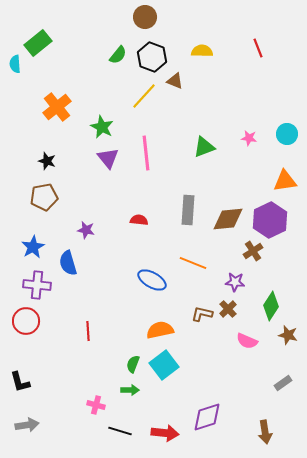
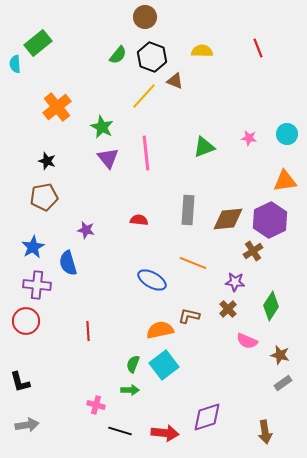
brown L-shape at (202, 314): moved 13 px left, 2 px down
brown star at (288, 335): moved 8 px left, 20 px down
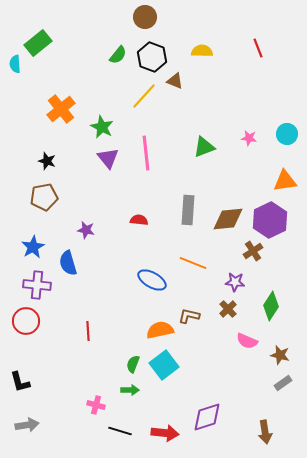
orange cross at (57, 107): moved 4 px right, 2 px down
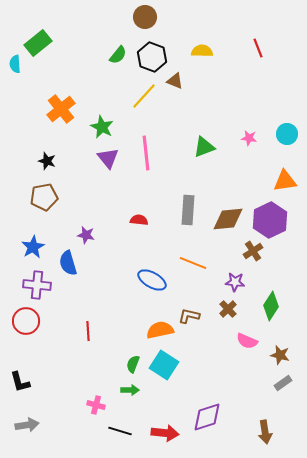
purple star at (86, 230): moved 5 px down
cyan square at (164, 365): rotated 20 degrees counterclockwise
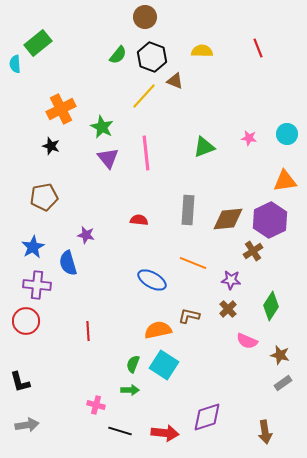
orange cross at (61, 109): rotated 12 degrees clockwise
black star at (47, 161): moved 4 px right, 15 px up
purple star at (235, 282): moved 4 px left, 2 px up
orange semicircle at (160, 330): moved 2 px left
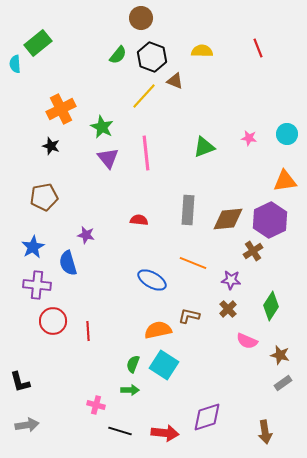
brown circle at (145, 17): moved 4 px left, 1 px down
red circle at (26, 321): moved 27 px right
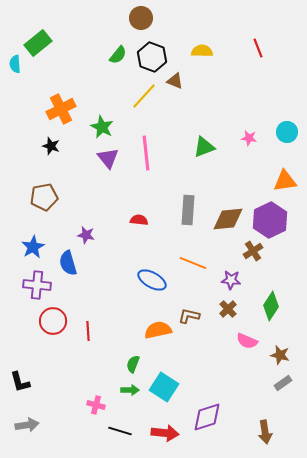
cyan circle at (287, 134): moved 2 px up
cyan square at (164, 365): moved 22 px down
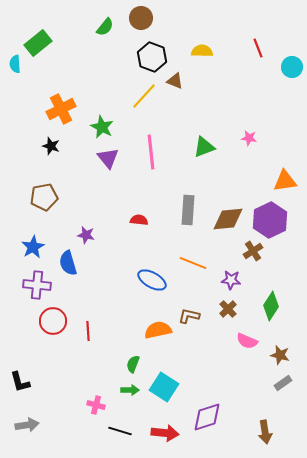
green semicircle at (118, 55): moved 13 px left, 28 px up
cyan circle at (287, 132): moved 5 px right, 65 px up
pink line at (146, 153): moved 5 px right, 1 px up
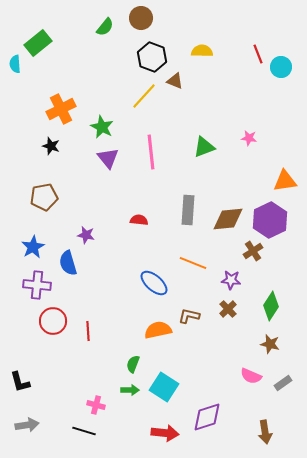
red line at (258, 48): moved 6 px down
cyan circle at (292, 67): moved 11 px left
blue ellipse at (152, 280): moved 2 px right, 3 px down; rotated 12 degrees clockwise
pink semicircle at (247, 341): moved 4 px right, 35 px down
brown star at (280, 355): moved 10 px left, 11 px up
black line at (120, 431): moved 36 px left
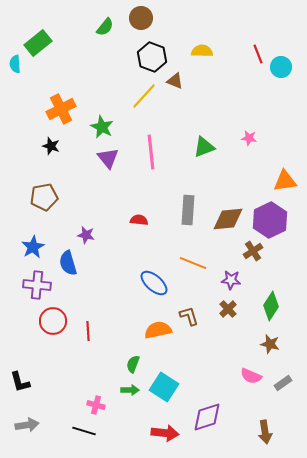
brown L-shape at (189, 316): rotated 60 degrees clockwise
